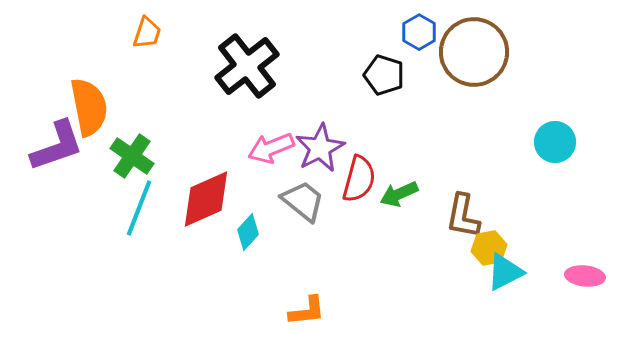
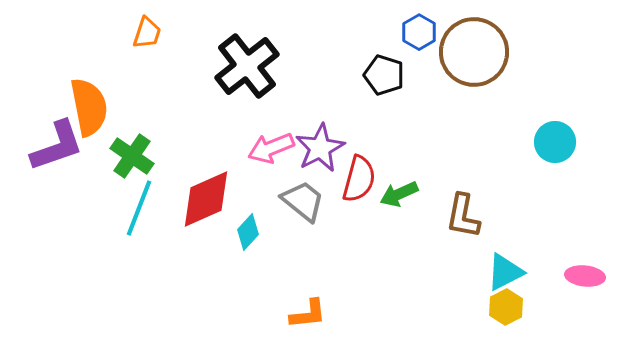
yellow hexagon: moved 17 px right, 59 px down; rotated 16 degrees counterclockwise
orange L-shape: moved 1 px right, 3 px down
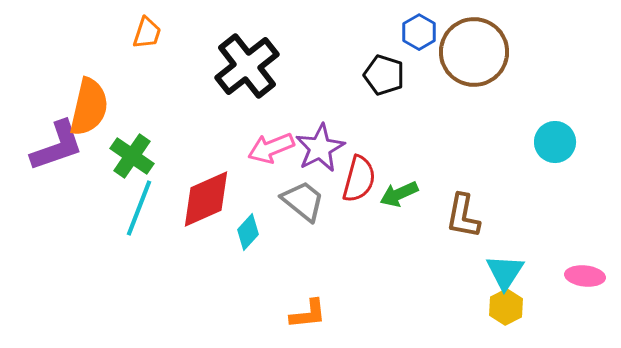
orange semicircle: rotated 24 degrees clockwise
cyan triangle: rotated 30 degrees counterclockwise
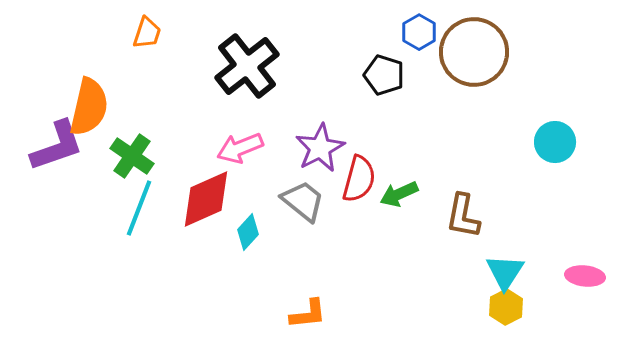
pink arrow: moved 31 px left
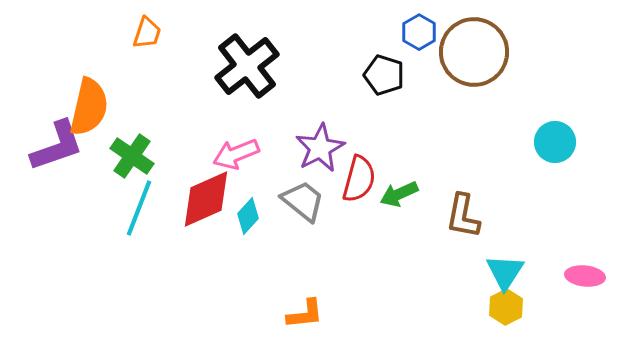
pink arrow: moved 4 px left, 6 px down
cyan diamond: moved 16 px up
orange L-shape: moved 3 px left
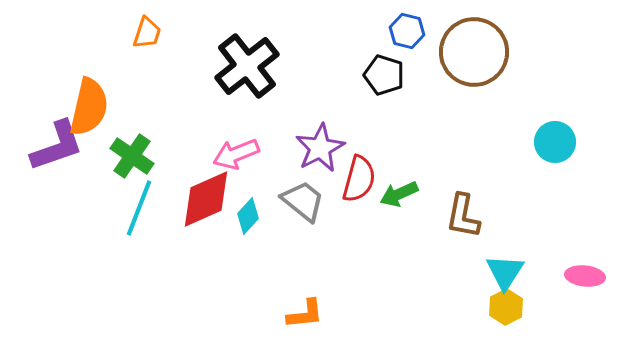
blue hexagon: moved 12 px left, 1 px up; rotated 16 degrees counterclockwise
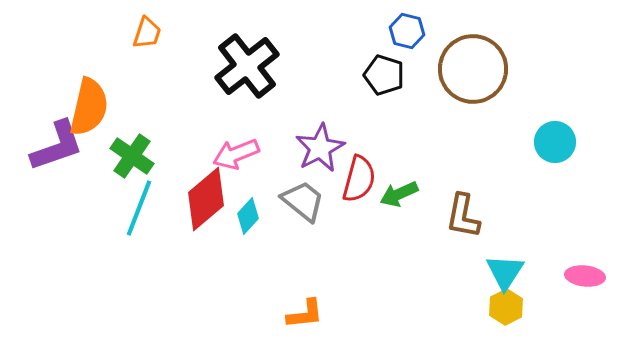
brown circle: moved 1 px left, 17 px down
red diamond: rotated 16 degrees counterclockwise
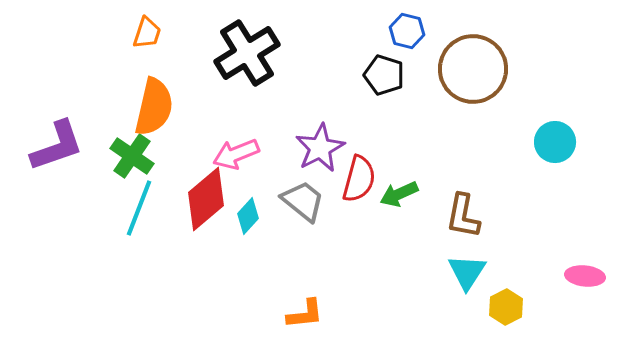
black cross: moved 13 px up; rotated 6 degrees clockwise
orange semicircle: moved 65 px right
cyan triangle: moved 38 px left
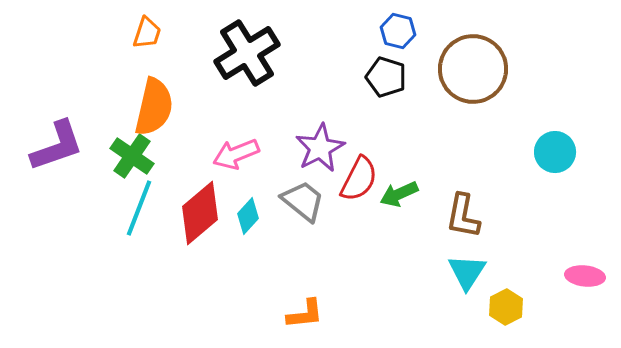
blue hexagon: moved 9 px left
black pentagon: moved 2 px right, 2 px down
cyan circle: moved 10 px down
red semicircle: rotated 12 degrees clockwise
red diamond: moved 6 px left, 14 px down
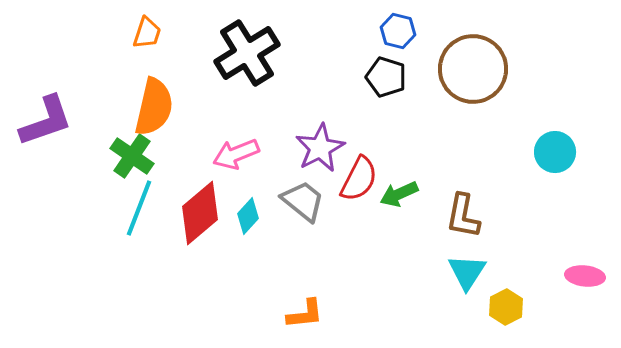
purple L-shape: moved 11 px left, 25 px up
